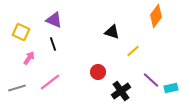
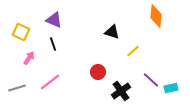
orange diamond: rotated 30 degrees counterclockwise
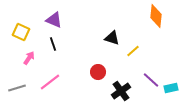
black triangle: moved 6 px down
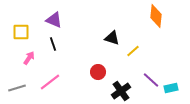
yellow square: rotated 24 degrees counterclockwise
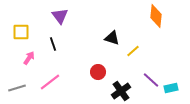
purple triangle: moved 6 px right, 4 px up; rotated 30 degrees clockwise
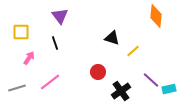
black line: moved 2 px right, 1 px up
cyan rectangle: moved 2 px left, 1 px down
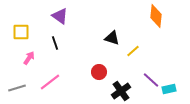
purple triangle: rotated 18 degrees counterclockwise
red circle: moved 1 px right
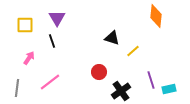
purple triangle: moved 3 px left, 2 px down; rotated 24 degrees clockwise
yellow square: moved 4 px right, 7 px up
black line: moved 3 px left, 2 px up
purple line: rotated 30 degrees clockwise
gray line: rotated 66 degrees counterclockwise
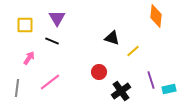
black line: rotated 48 degrees counterclockwise
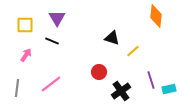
pink arrow: moved 3 px left, 3 px up
pink line: moved 1 px right, 2 px down
